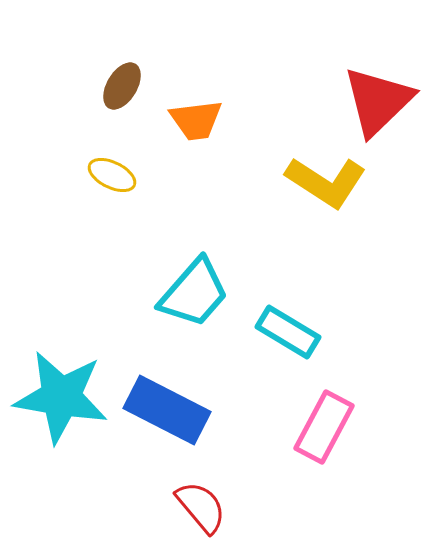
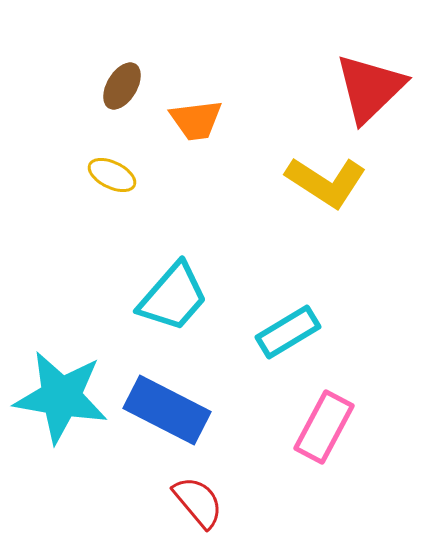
red triangle: moved 8 px left, 13 px up
cyan trapezoid: moved 21 px left, 4 px down
cyan rectangle: rotated 62 degrees counterclockwise
red semicircle: moved 3 px left, 5 px up
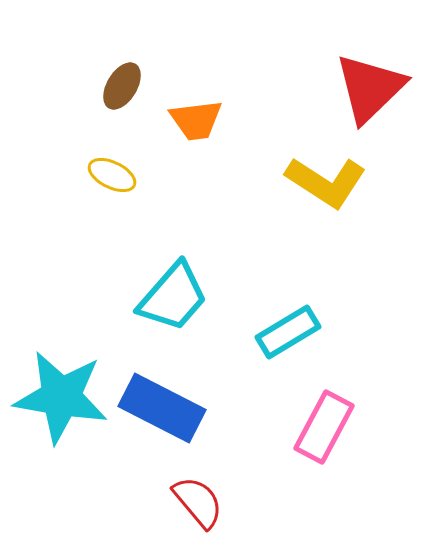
blue rectangle: moved 5 px left, 2 px up
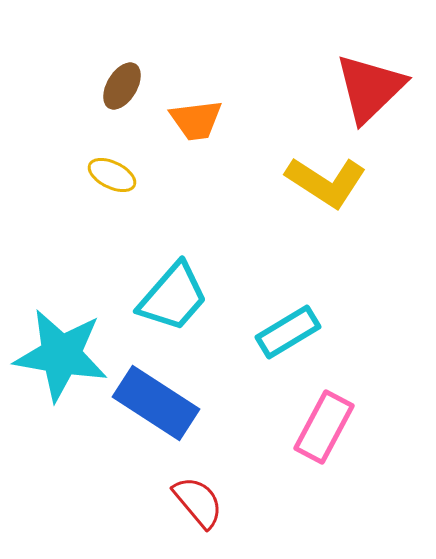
cyan star: moved 42 px up
blue rectangle: moved 6 px left, 5 px up; rotated 6 degrees clockwise
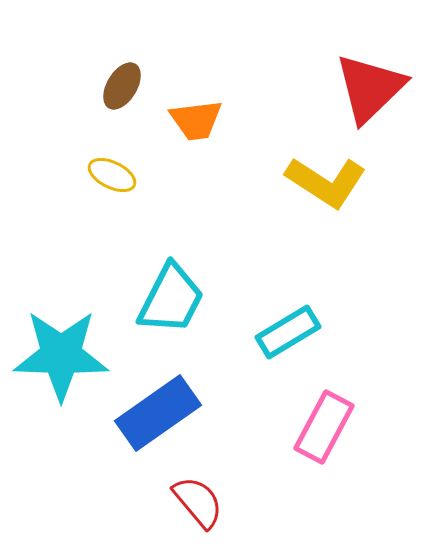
cyan trapezoid: moved 2 px left, 2 px down; rotated 14 degrees counterclockwise
cyan star: rotated 8 degrees counterclockwise
blue rectangle: moved 2 px right, 10 px down; rotated 68 degrees counterclockwise
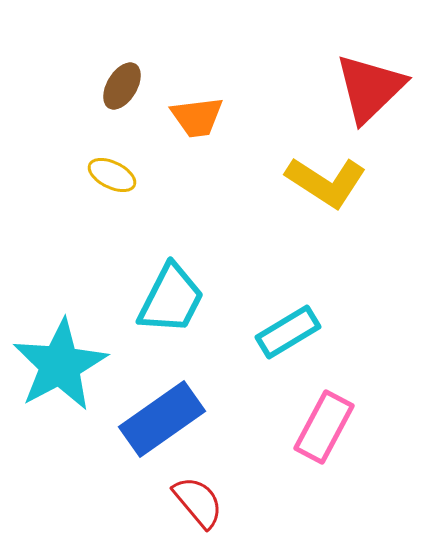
orange trapezoid: moved 1 px right, 3 px up
cyan star: moved 1 px left, 10 px down; rotated 30 degrees counterclockwise
blue rectangle: moved 4 px right, 6 px down
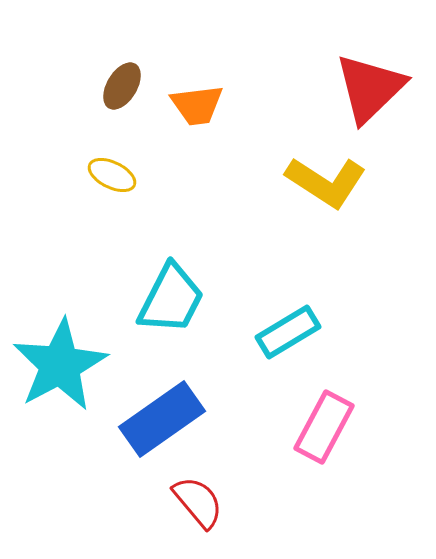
orange trapezoid: moved 12 px up
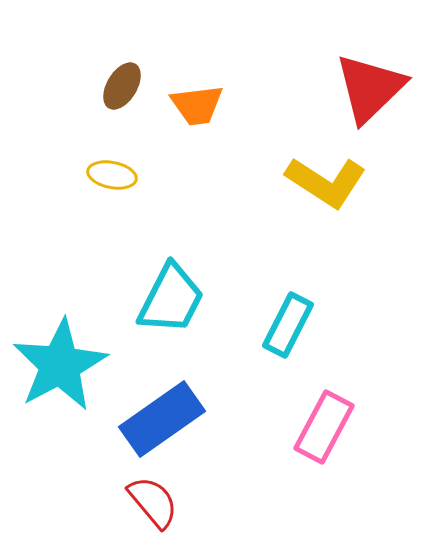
yellow ellipse: rotated 15 degrees counterclockwise
cyan rectangle: moved 7 px up; rotated 32 degrees counterclockwise
red semicircle: moved 45 px left
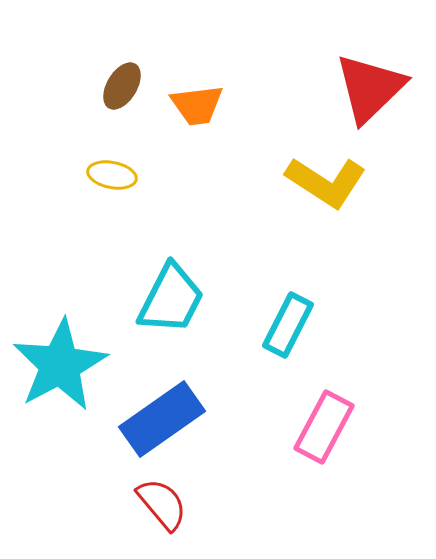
red semicircle: moved 9 px right, 2 px down
